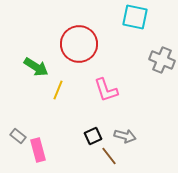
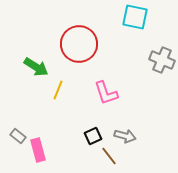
pink L-shape: moved 3 px down
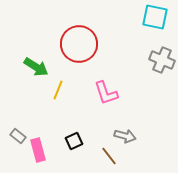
cyan square: moved 20 px right
black square: moved 19 px left, 5 px down
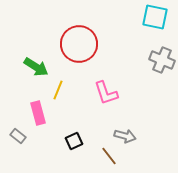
pink rectangle: moved 37 px up
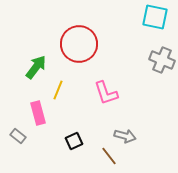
green arrow: rotated 85 degrees counterclockwise
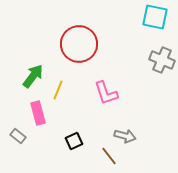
green arrow: moved 3 px left, 9 px down
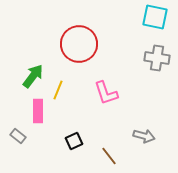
gray cross: moved 5 px left, 2 px up; rotated 15 degrees counterclockwise
pink rectangle: moved 2 px up; rotated 15 degrees clockwise
gray arrow: moved 19 px right
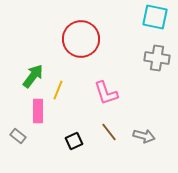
red circle: moved 2 px right, 5 px up
brown line: moved 24 px up
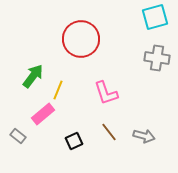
cyan square: rotated 28 degrees counterclockwise
pink rectangle: moved 5 px right, 3 px down; rotated 50 degrees clockwise
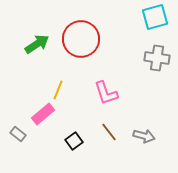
green arrow: moved 4 px right, 32 px up; rotated 20 degrees clockwise
gray rectangle: moved 2 px up
black square: rotated 12 degrees counterclockwise
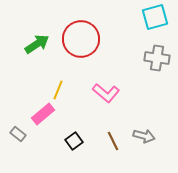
pink L-shape: rotated 32 degrees counterclockwise
brown line: moved 4 px right, 9 px down; rotated 12 degrees clockwise
